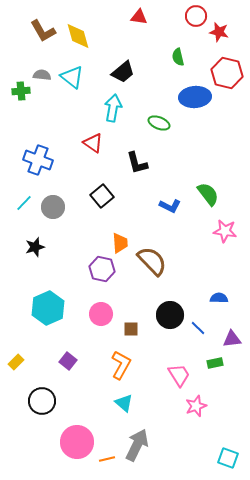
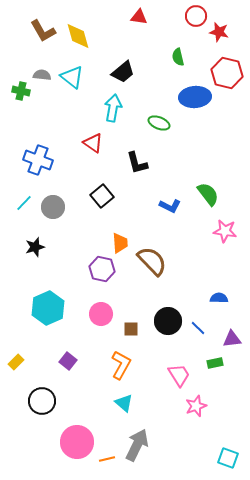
green cross at (21, 91): rotated 18 degrees clockwise
black circle at (170, 315): moved 2 px left, 6 px down
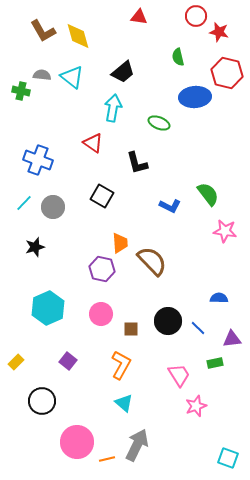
black square at (102, 196): rotated 20 degrees counterclockwise
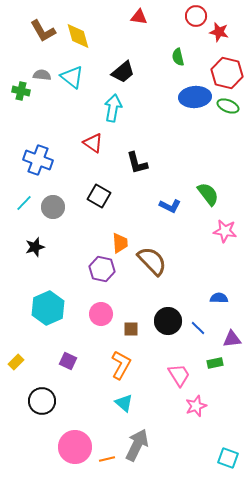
green ellipse at (159, 123): moved 69 px right, 17 px up
black square at (102, 196): moved 3 px left
purple square at (68, 361): rotated 12 degrees counterclockwise
pink circle at (77, 442): moved 2 px left, 5 px down
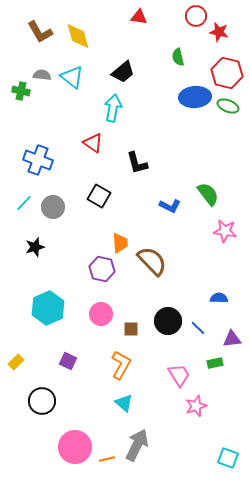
brown L-shape at (43, 31): moved 3 px left, 1 px down
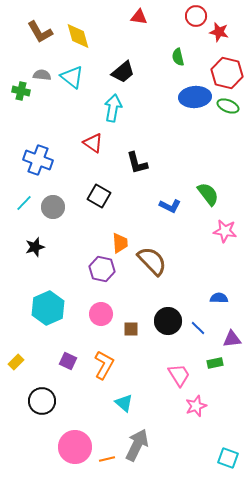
orange L-shape at (121, 365): moved 17 px left
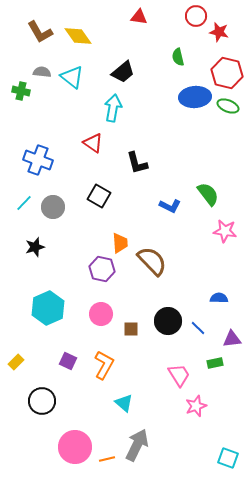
yellow diamond at (78, 36): rotated 20 degrees counterclockwise
gray semicircle at (42, 75): moved 3 px up
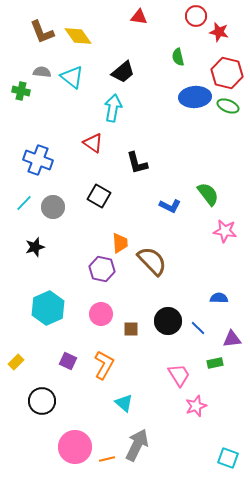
brown L-shape at (40, 32): moved 2 px right; rotated 8 degrees clockwise
